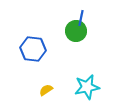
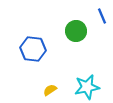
blue line: moved 21 px right, 2 px up; rotated 35 degrees counterclockwise
yellow semicircle: moved 4 px right
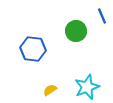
cyan star: rotated 10 degrees counterclockwise
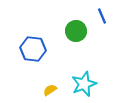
cyan star: moved 3 px left, 3 px up
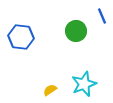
blue hexagon: moved 12 px left, 12 px up
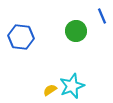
cyan star: moved 12 px left, 2 px down
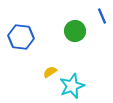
green circle: moved 1 px left
yellow semicircle: moved 18 px up
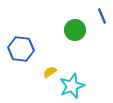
green circle: moved 1 px up
blue hexagon: moved 12 px down
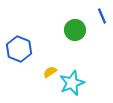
blue hexagon: moved 2 px left; rotated 15 degrees clockwise
cyan star: moved 3 px up
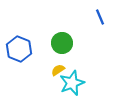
blue line: moved 2 px left, 1 px down
green circle: moved 13 px left, 13 px down
yellow semicircle: moved 8 px right, 2 px up
